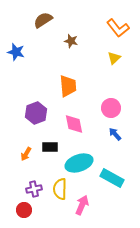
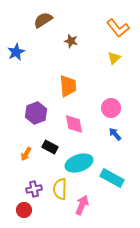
blue star: rotated 30 degrees clockwise
black rectangle: rotated 28 degrees clockwise
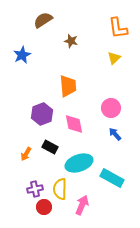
orange L-shape: rotated 30 degrees clockwise
blue star: moved 6 px right, 3 px down
purple hexagon: moved 6 px right, 1 px down
purple cross: moved 1 px right
red circle: moved 20 px right, 3 px up
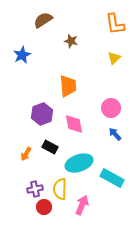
orange L-shape: moved 3 px left, 4 px up
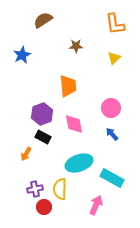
brown star: moved 5 px right, 5 px down; rotated 16 degrees counterclockwise
blue arrow: moved 3 px left
black rectangle: moved 7 px left, 10 px up
pink arrow: moved 14 px right
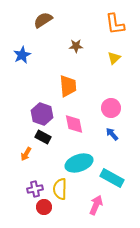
purple hexagon: rotated 20 degrees counterclockwise
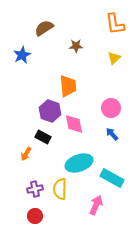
brown semicircle: moved 1 px right, 8 px down
purple hexagon: moved 8 px right, 3 px up
red circle: moved 9 px left, 9 px down
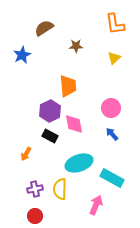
purple hexagon: rotated 15 degrees clockwise
black rectangle: moved 7 px right, 1 px up
